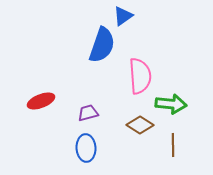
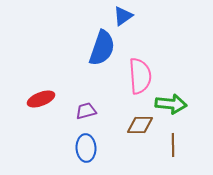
blue semicircle: moved 3 px down
red ellipse: moved 2 px up
purple trapezoid: moved 2 px left, 2 px up
brown diamond: rotated 32 degrees counterclockwise
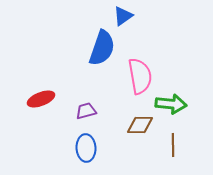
pink semicircle: rotated 6 degrees counterclockwise
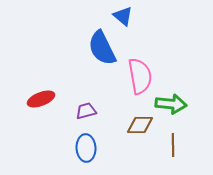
blue triangle: rotated 45 degrees counterclockwise
blue semicircle: rotated 135 degrees clockwise
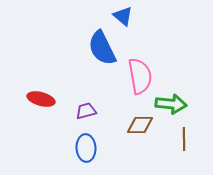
red ellipse: rotated 36 degrees clockwise
brown line: moved 11 px right, 6 px up
